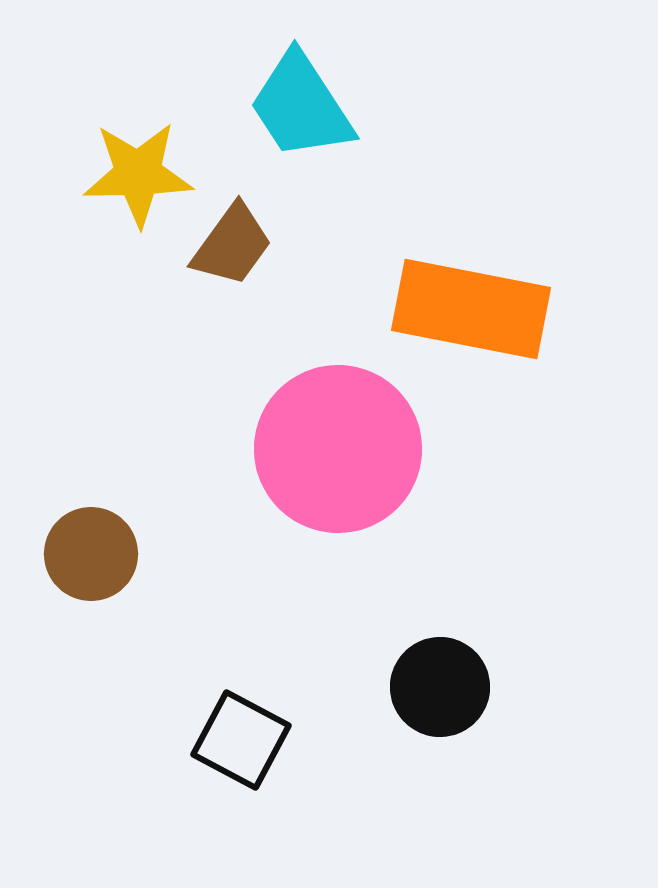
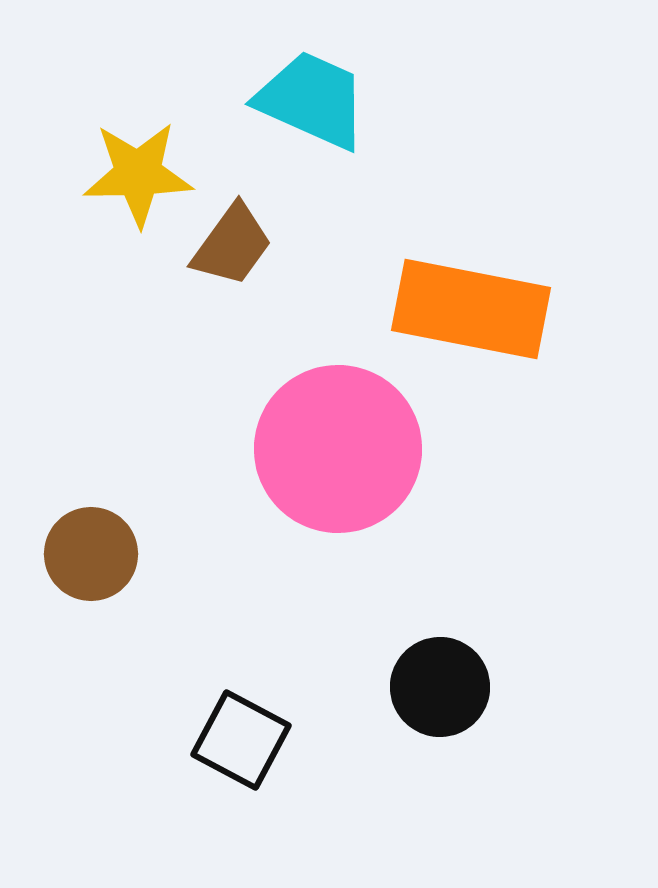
cyan trapezoid: moved 11 px right, 6 px up; rotated 147 degrees clockwise
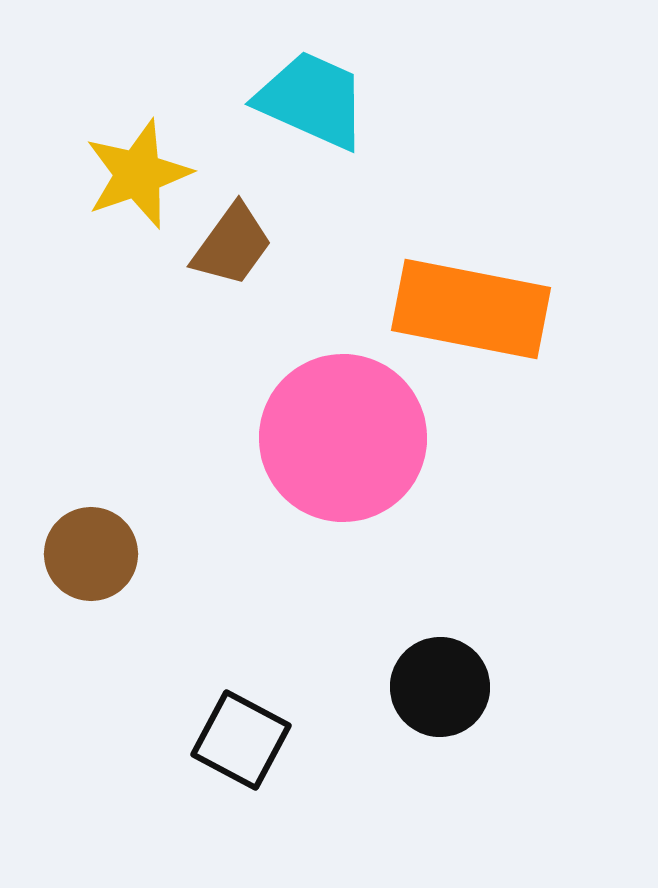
yellow star: rotated 18 degrees counterclockwise
pink circle: moved 5 px right, 11 px up
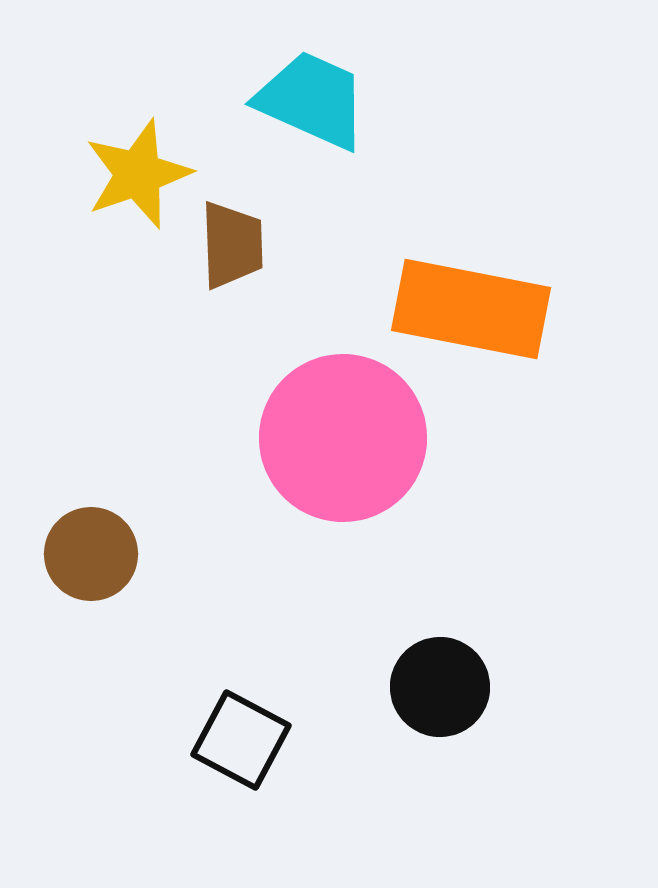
brown trapezoid: rotated 38 degrees counterclockwise
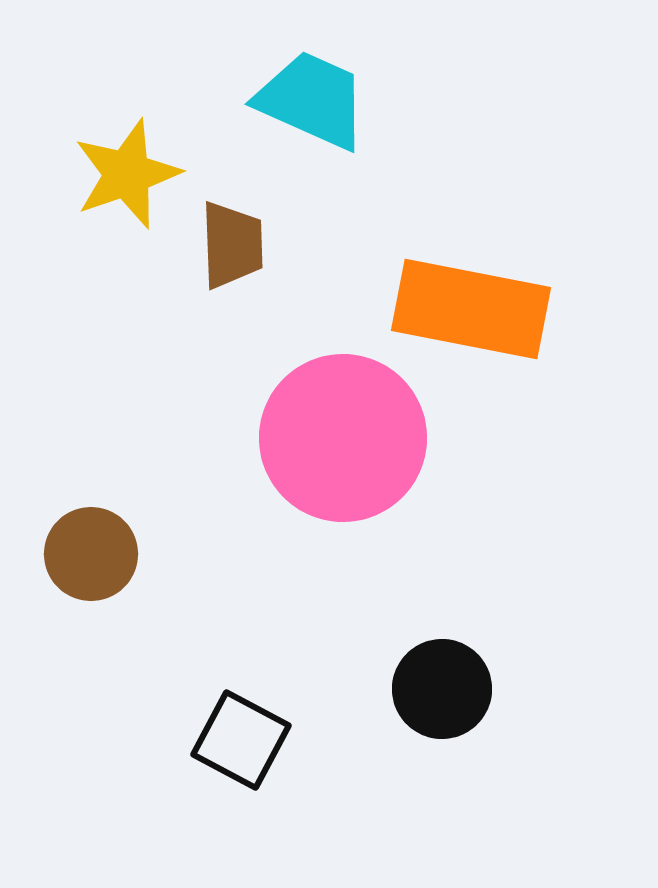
yellow star: moved 11 px left
black circle: moved 2 px right, 2 px down
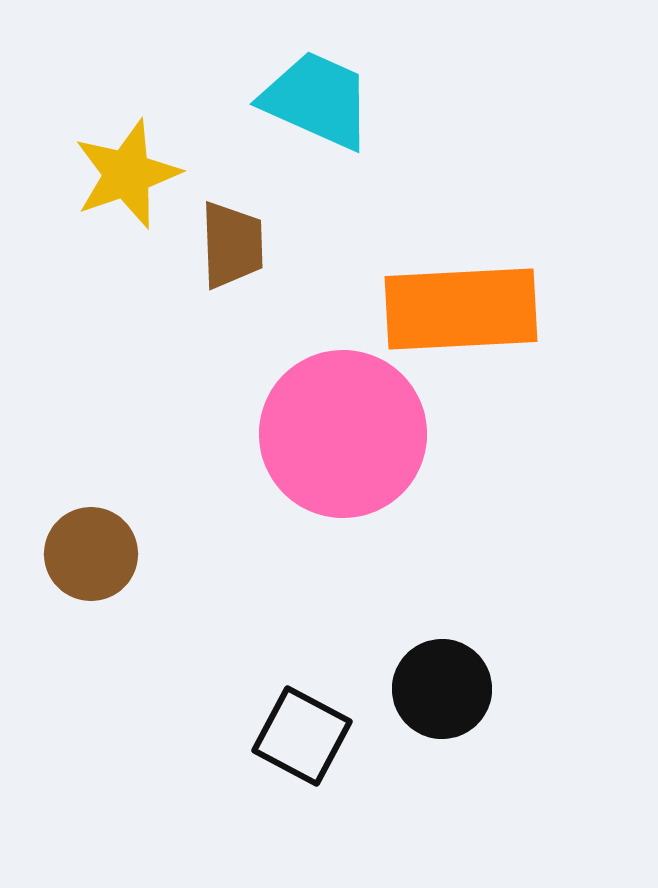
cyan trapezoid: moved 5 px right
orange rectangle: moved 10 px left; rotated 14 degrees counterclockwise
pink circle: moved 4 px up
black square: moved 61 px right, 4 px up
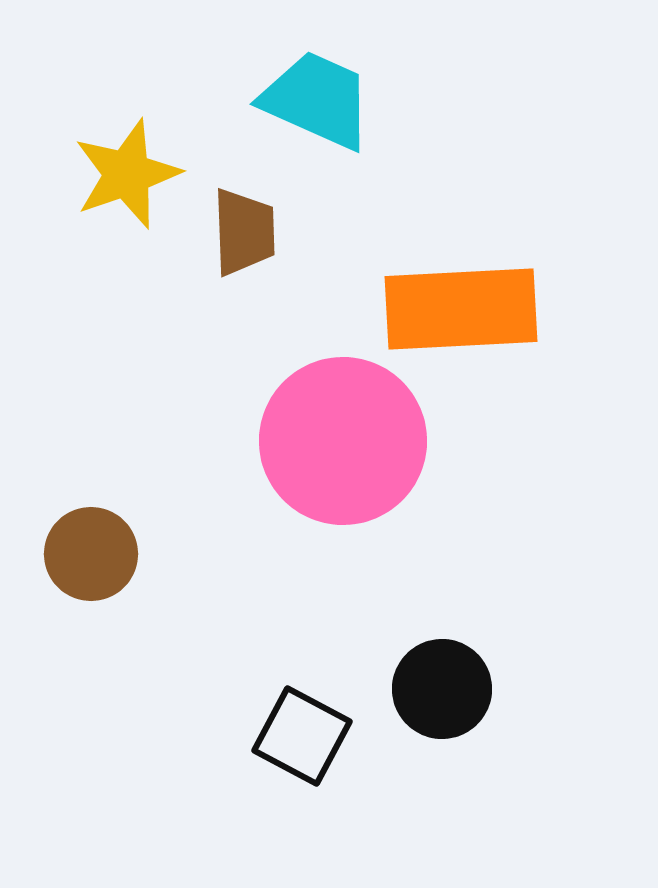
brown trapezoid: moved 12 px right, 13 px up
pink circle: moved 7 px down
